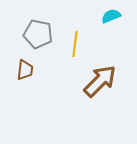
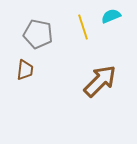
yellow line: moved 8 px right, 17 px up; rotated 25 degrees counterclockwise
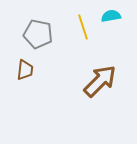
cyan semicircle: rotated 12 degrees clockwise
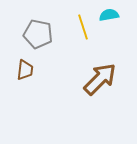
cyan semicircle: moved 2 px left, 1 px up
brown arrow: moved 2 px up
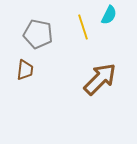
cyan semicircle: rotated 126 degrees clockwise
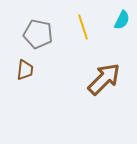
cyan semicircle: moved 13 px right, 5 px down
brown arrow: moved 4 px right
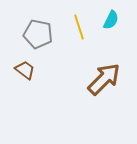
cyan semicircle: moved 11 px left
yellow line: moved 4 px left
brown trapezoid: rotated 60 degrees counterclockwise
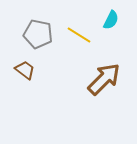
yellow line: moved 8 px down; rotated 40 degrees counterclockwise
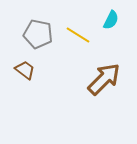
yellow line: moved 1 px left
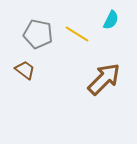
yellow line: moved 1 px left, 1 px up
